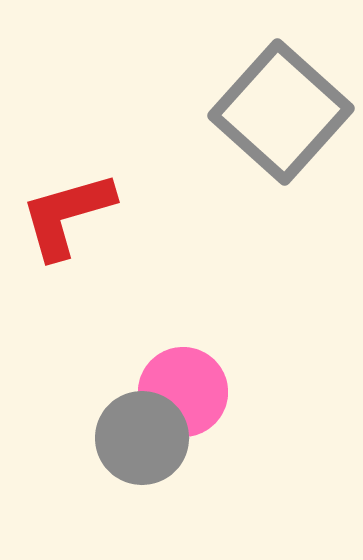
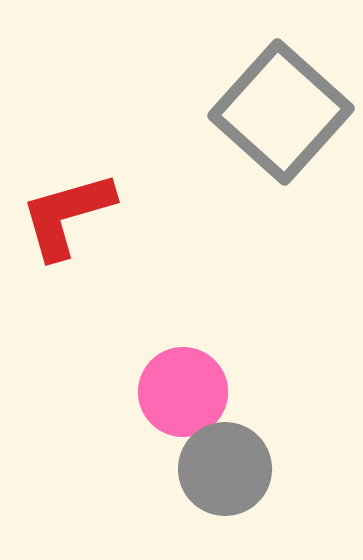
gray circle: moved 83 px right, 31 px down
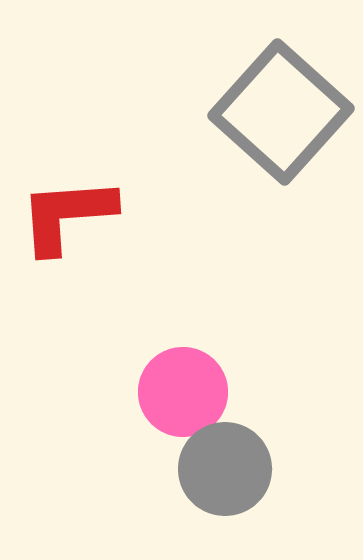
red L-shape: rotated 12 degrees clockwise
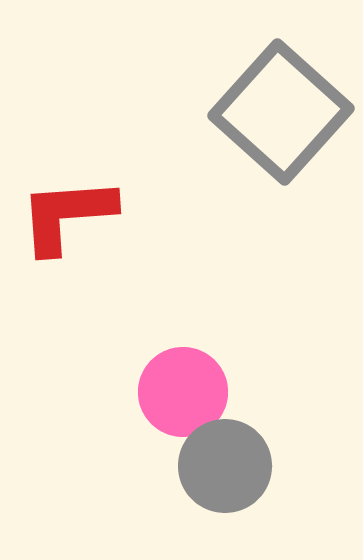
gray circle: moved 3 px up
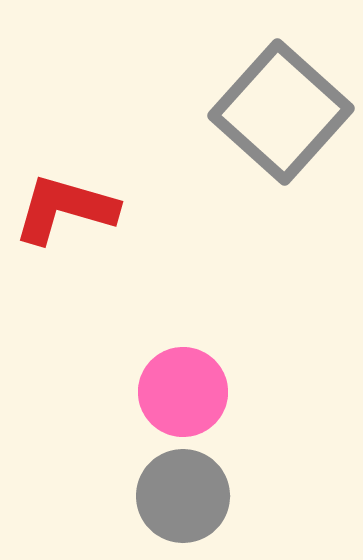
red L-shape: moved 2 px left, 6 px up; rotated 20 degrees clockwise
gray circle: moved 42 px left, 30 px down
